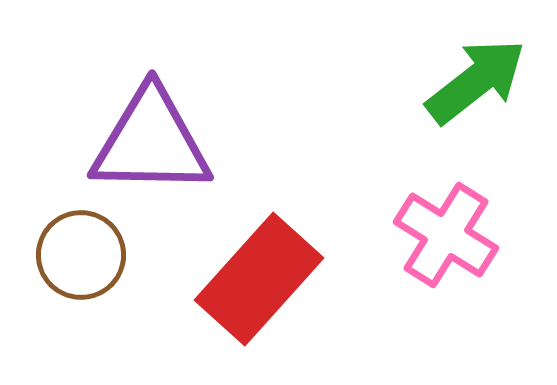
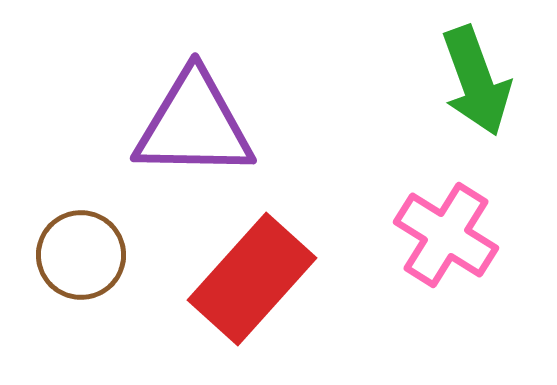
green arrow: rotated 108 degrees clockwise
purple triangle: moved 43 px right, 17 px up
red rectangle: moved 7 px left
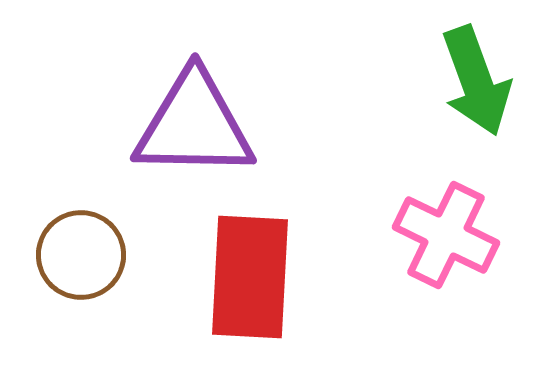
pink cross: rotated 6 degrees counterclockwise
red rectangle: moved 2 px left, 2 px up; rotated 39 degrees counterclockwise
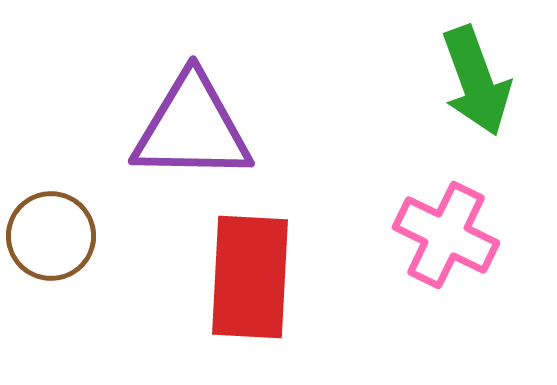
purple triangle: moved 2 px left, 3 px down
brown circle: moved 30 px left, 19 px up
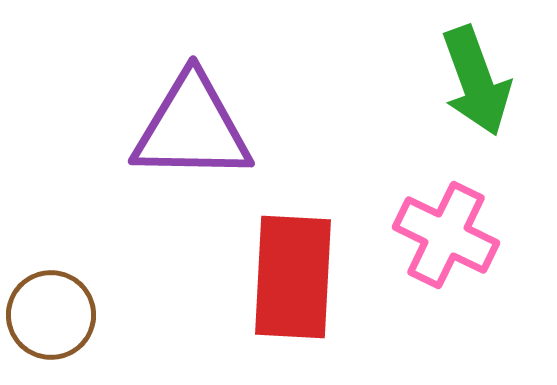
brown circle: moved 79 px down
red rectangle: moved 43 px right
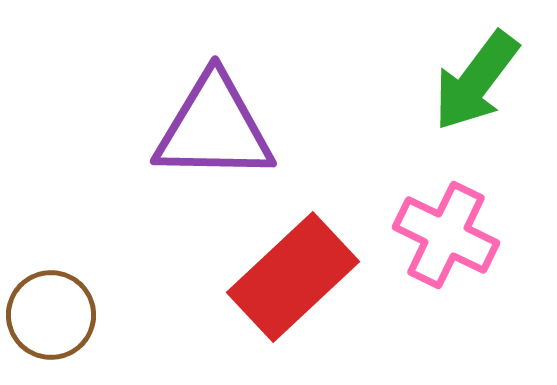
green arrow: rotated 57 degrees clockwise
purple triangle: moved 22 px right
red rectangle: rotated 44 degrees clockwise
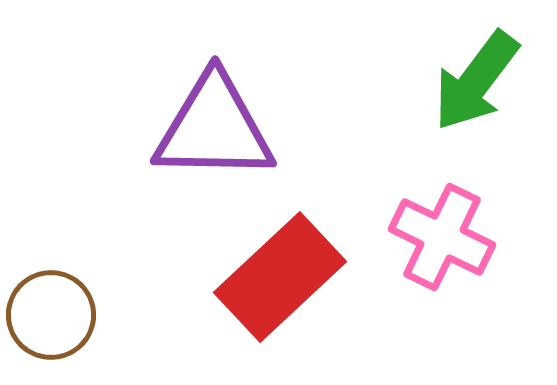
pink cross: moved 4 px left, 2 px down
red rectangle: moved 13 px left
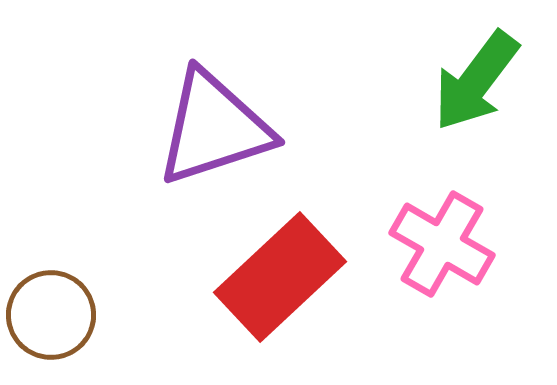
purple triangle: rotated 19 degrees counterclockwise
pink cross: moved 7 px down; rotated 4 degrees clockwise
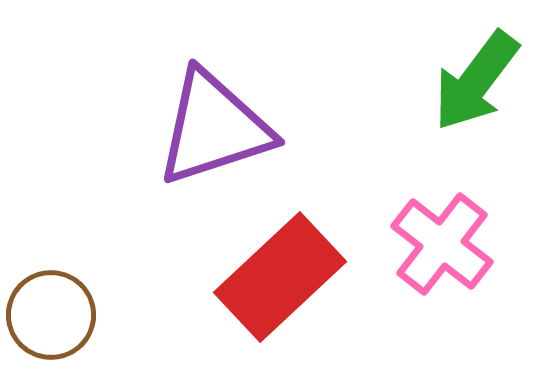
pink cross: rotated 8 degrees clockwise
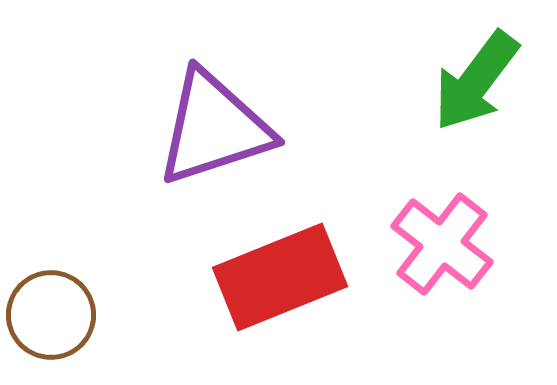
red rectangle: rotated 21 degrees clockwise
